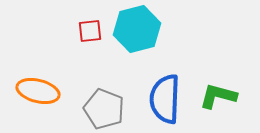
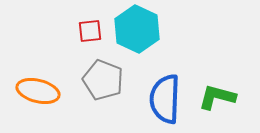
cyan hexagon: rotated 21 degrees counterclockwise
green L-shape: moved 1 px left, 1 px down
gray pentagon: moved 1 px left, 29 px up
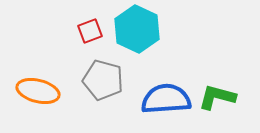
red square: rotated 15 degrees counterclockwise
gray pentagon: rotated 6 degrees counterclockwise
blue semicircle: moved 1 px right; rotated 84 degrees clockwise
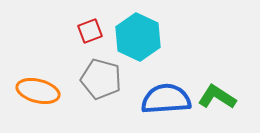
cyan hexagon: moved 1 px right, 8 px down
gray pentagon: moved 2 px left, 1 px up
green L-shape: rotated 18 degrees clockwise
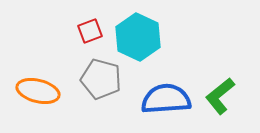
green L-shape: moved 3 px right, 1 px up; rotated 72 degrees counterclockwise
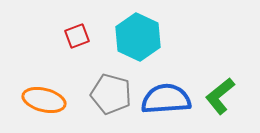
red square: moved 13 px left, 5 px down
gray pentagon: moved 10 px right, 15 px down
orange ellipse: moved 6 px right, 9 px down
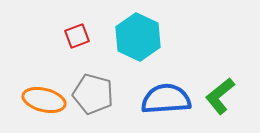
gray pentagon: moved 18 px left
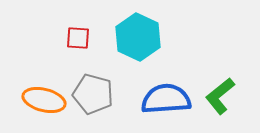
red square: moved 1 px right, 2 px down; rotated 25 degrees clockwise
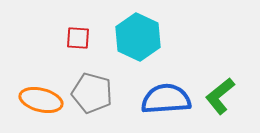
gray pentagon: moved 1 px left, 1 px up
orange ellipse: moved 3 px left
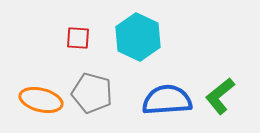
blue semicircle: moved 1 px right, 1 px down
